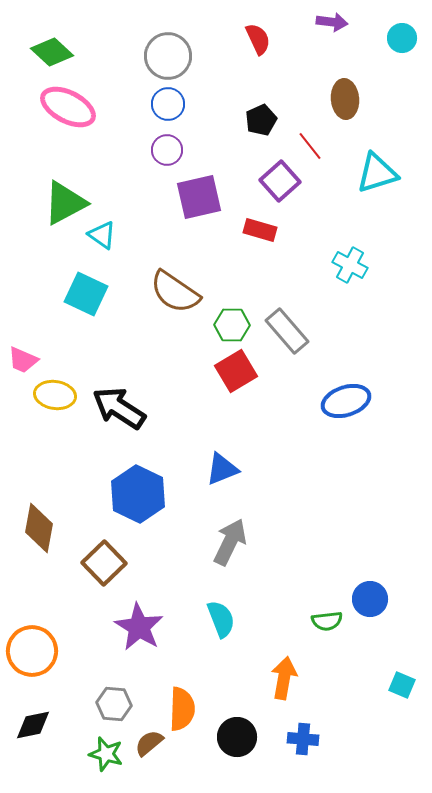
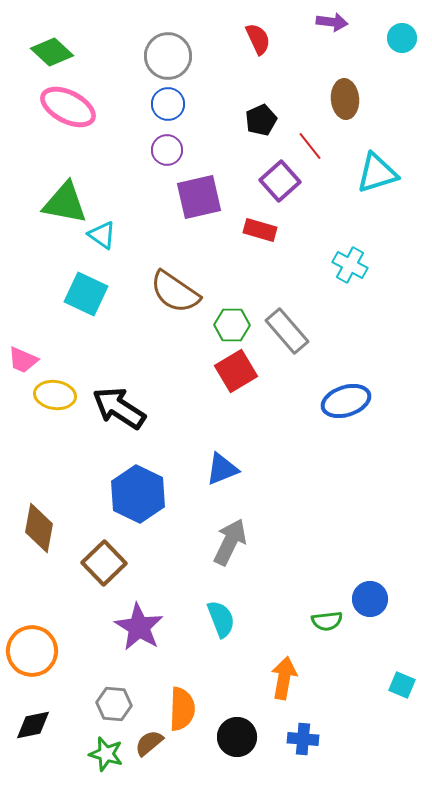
green triangle at (65, 203): rotated 39 degrees clockwise
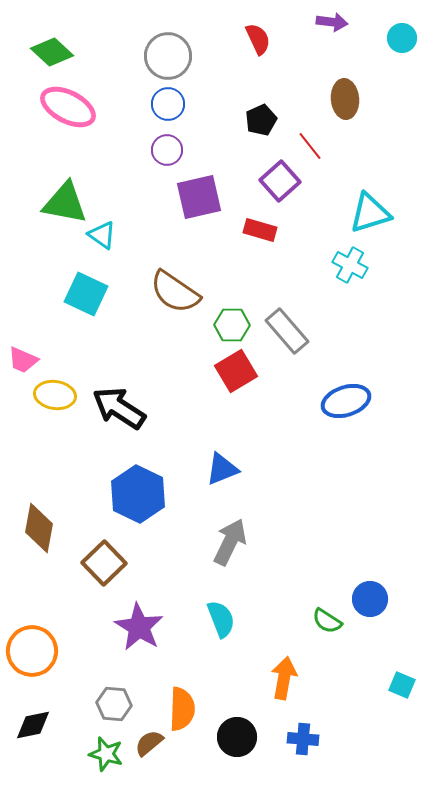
cyan triangle at (377, 173): moved 7 px left, 40 px down
green semicircle at (327, 621): rotated 40 degrees clockwise
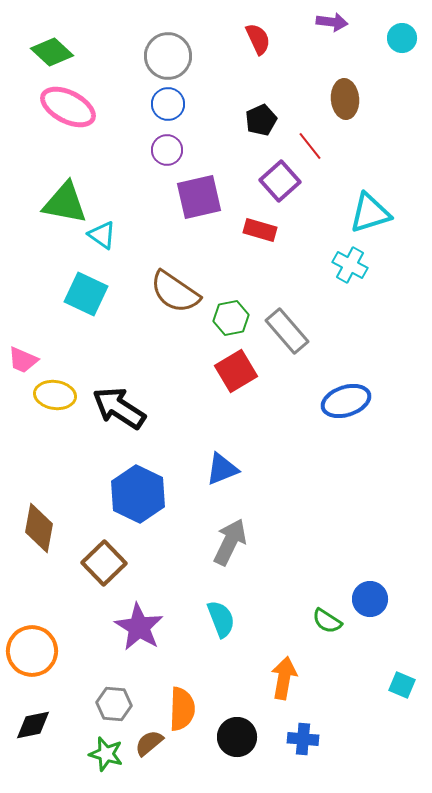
green hexagon at (232, 325): moved 1 px left, 7 px up; rotated 12 degrees counterclockwise
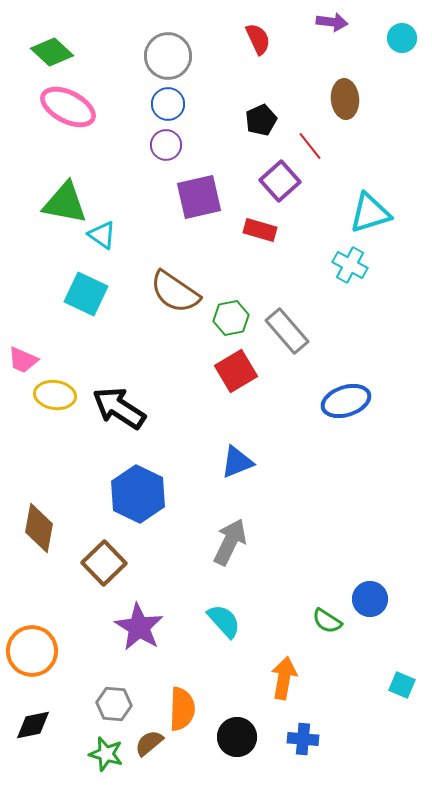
purple circle at (167, 150): moved 1 px left, 5 px up
blue triangle at (222, 469): moved 15 px right, 7 px up
cyan semicircle at (221, 619): moved 3 px right, 2 px down; rotated 21 degrees counterclockwise
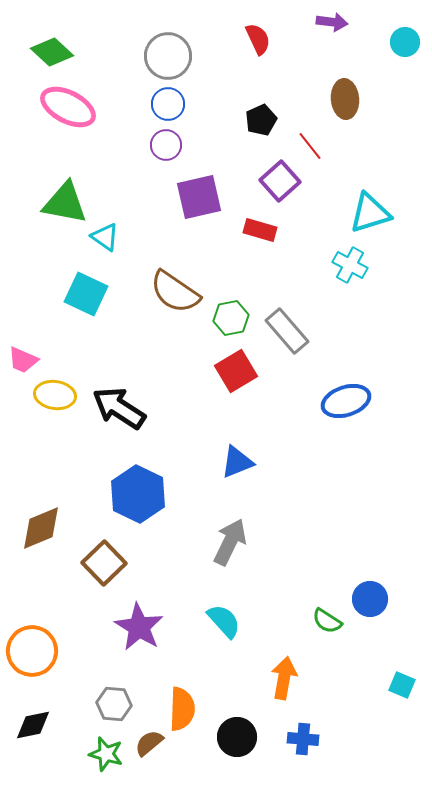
cyan circle at (402, 38): moved 3 px right, 4 px down
cyan triangle at (102, 235): moved 3 px right, 2 px down
brown diamond at (39, 528): moved 2 px right; rotated 57 degrees clockwise
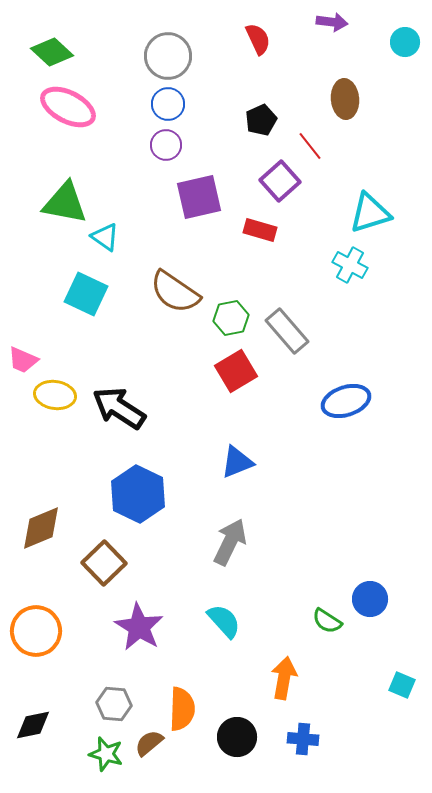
orange circle at (32, 651): moved 4 px right, 20 px up
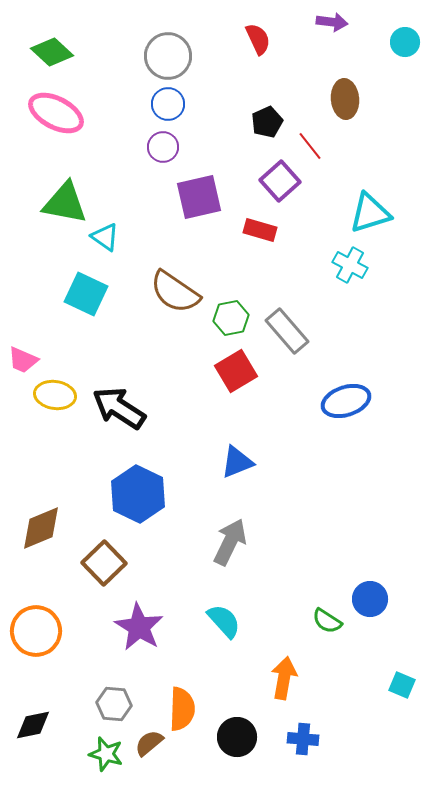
pink ellipse at (68, 107): moved 12 px left, 6 px down
black pentagon at (261, 120): moved 6 px right, 2 px down
purple circle at (166, 145): moved 3 px left, 2 px down
